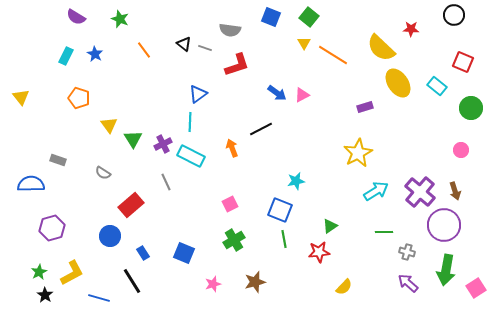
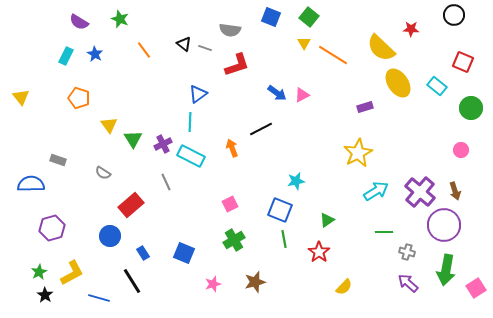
purple semicircle at (76, 17): moved 3 px right, 5 px down
green triangle at (330, 226): moved 3 px left, 6 px up
red star at (319, 252): rotated 30 degrees counterclockwise
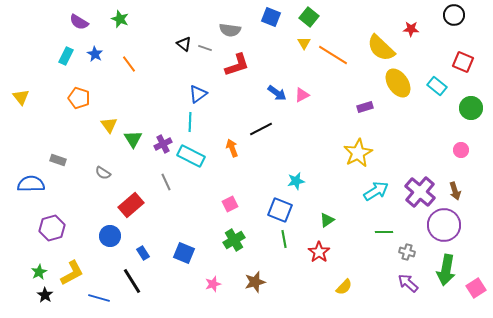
orange line at (144, 50): moved 15 px left, 14 px down
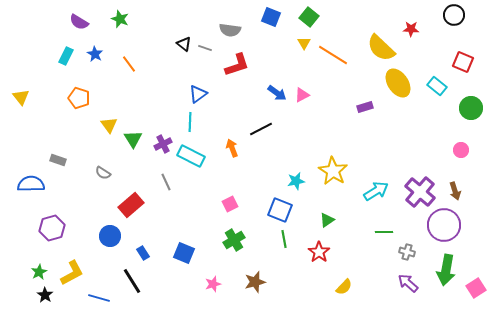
yellow star at (358, 153): moved 25 px left, 18 px down; rotated 12 degrees counterclockwise
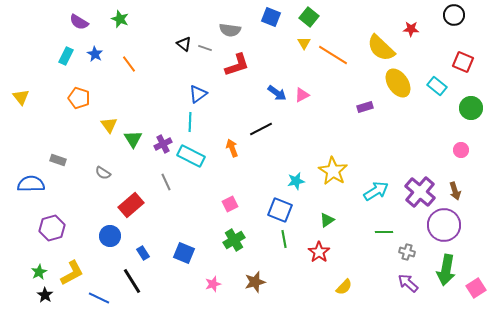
blue line at (99, 298): rotated 10 degrees clockwise
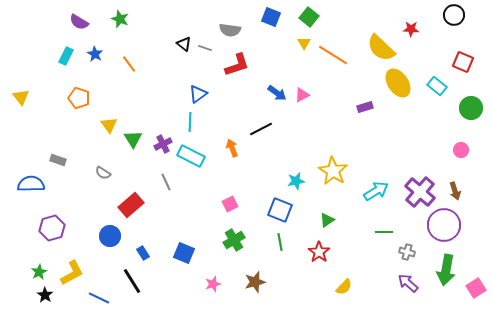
green line at (284, 239): moved 4 px left, 3 px down
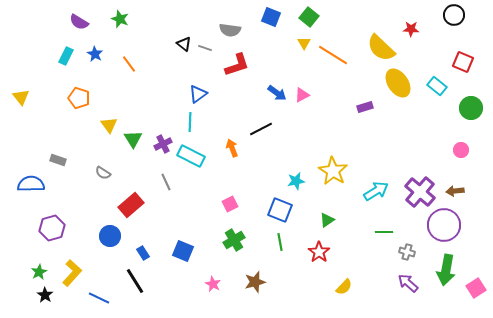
brown arrow at (455, 191): rotated 102 degrees clockwise
blue square at (184, 253): moved 1 px left, 2 px up
yellow L-shape at (72, 273): rotated 20 degrees counterclockwise
black line at (132, 281): moved 3 px right
pink star at (213, 284): rotated 28 degrees counterclockwise
